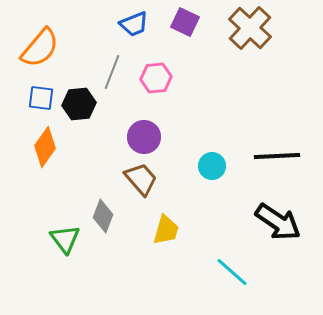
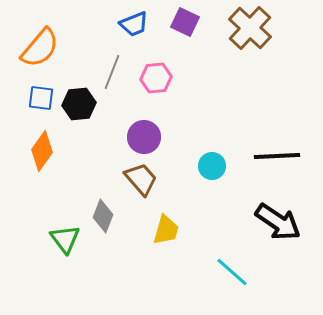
orange diamond: moved 3 px left, 4 px down
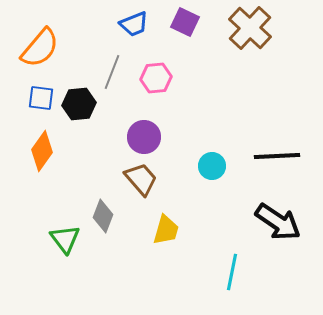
cyan line: rotated 60 degrees clockwise
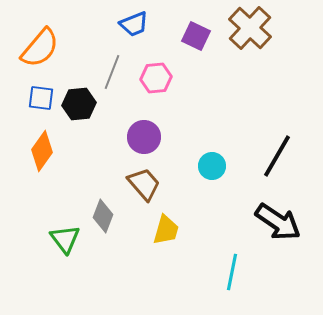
purple square: moved 11 px right, 14 px down
black line: rotated 57 degrees counterclockwise
brown trapezoid: moved 3 px right, 5 px down
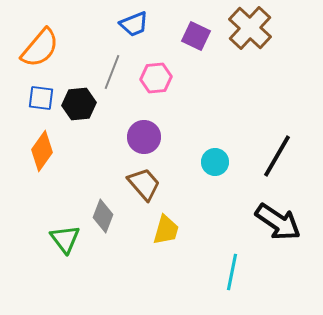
cyan circle: moved 3 px right, 4 px up
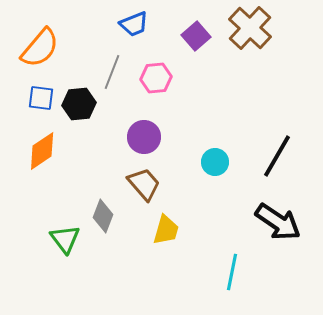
purple square: rotated 24 degrees clockwise
orange diamond: rotated 21 degrees clockwise
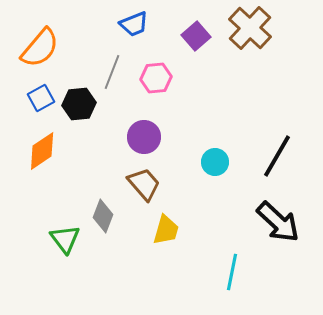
blue square: rotated 36 degrees counterclockwise
black arrow: rotated 9 degrees clockwise
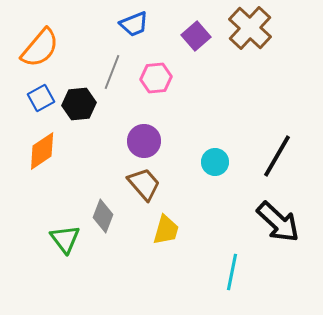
purple circle: moved 4 px down
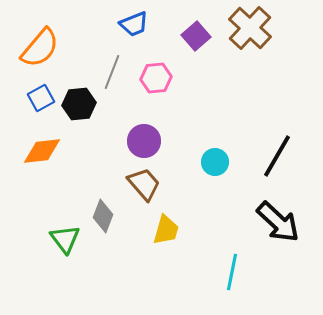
orange diamond: rotated 27 degrees clockwise
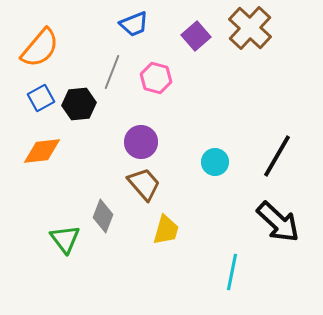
pink hexagon: rotated 20 degrees clockwise
purple circle: moved 3 px left, 1 px down
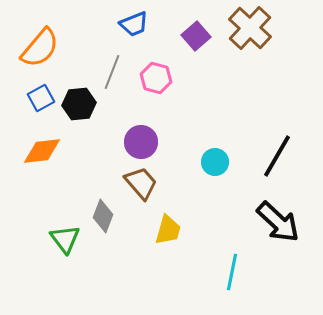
brown trapezoid: moved 3 px left, 1 px up
yellow trapezoid: moved 2 px right
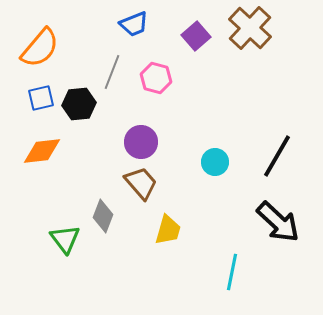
blue square: rotated 16 degrees clockwise
